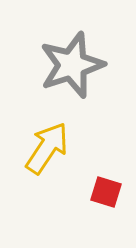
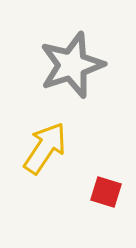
yellow arrow: moved 2 px left
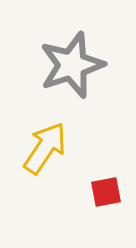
red square: rotated 28 degrees counterclockwise
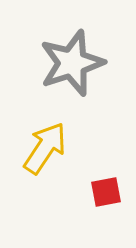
gray star: moved 2 px up
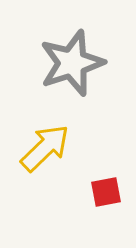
yellow arrow: rotated 12 degrees clockwise
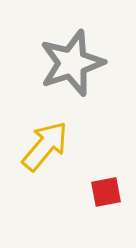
yellow arrow: moved 2 px up; rotated 6 degrees counterclockwise
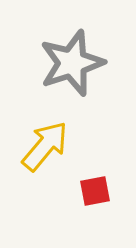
red square: moved 11 px left, 1 px up
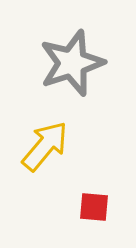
red square: moved 1 px left, 16 px down; rotated 16 degrees clockwise
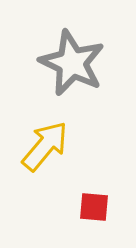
gray star: rotated 28 degrees counterclockwise
